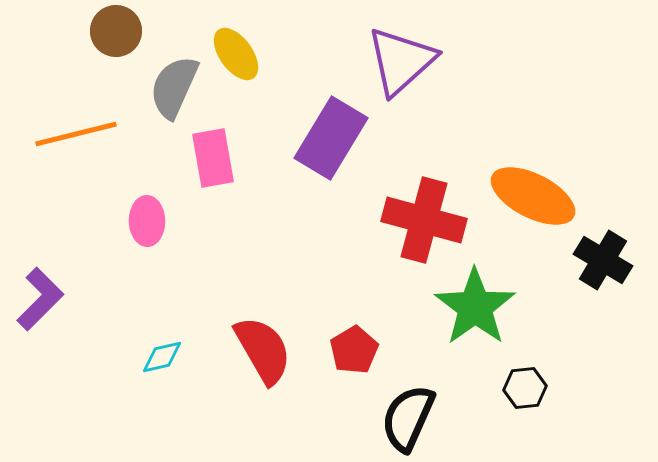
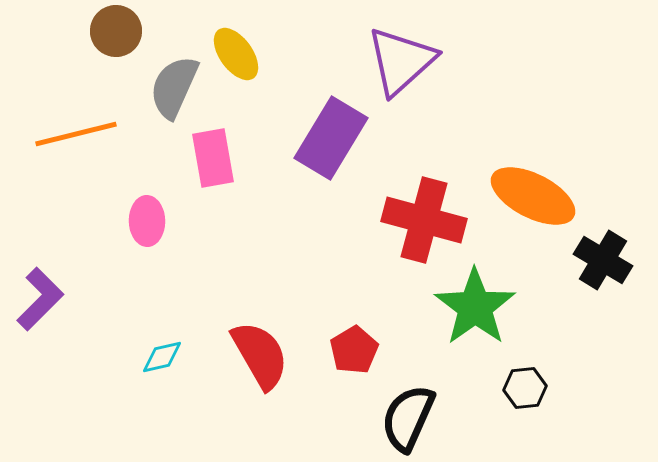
red semicircle: moved 3 px left, 5 px down
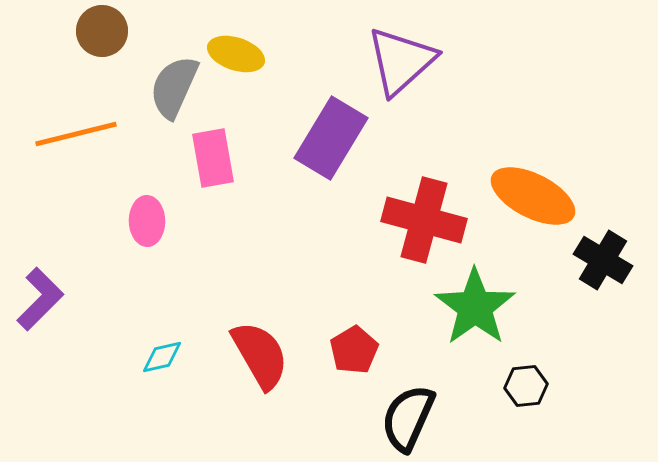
brown circle: moved 14 px left
yellow ellipse: rotated 36 degrees counterclockwise
black hexagon: moved 1 px right, 2 px up
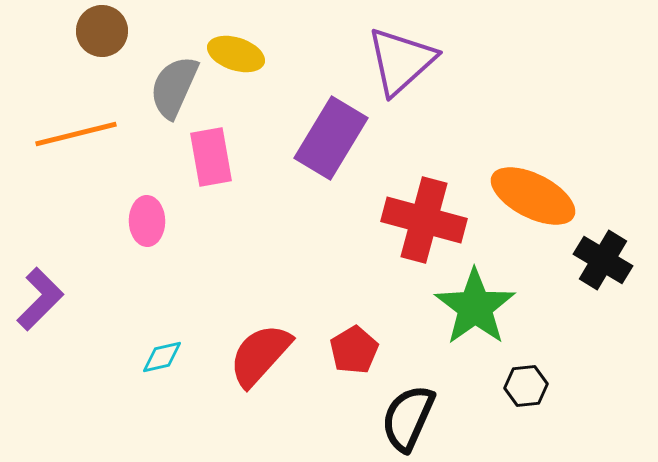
pink rectangle: moved 2 px left, 1 px up
red semicircle: rotated 108 degrees counterclockwise
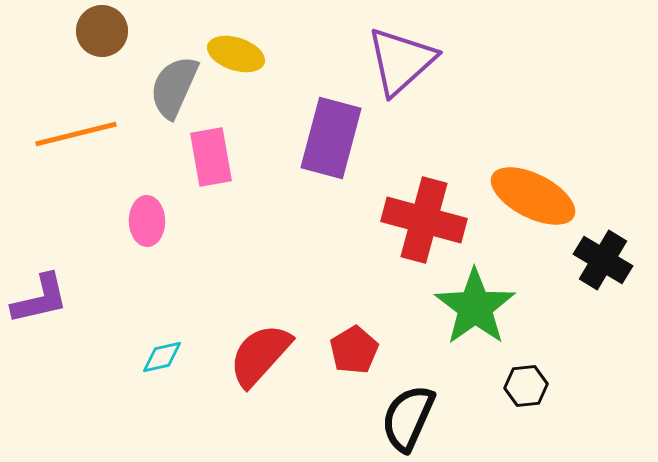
purple rectangle: rotated 16 degrees counterclockwise
purple L-shape: rotated 32 degrees clockwise
